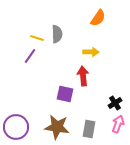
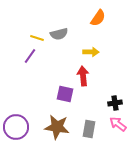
gray semicircle: moved 2 px right; rotated 78 degrees clockwise
black cross: rotated 24 degrees clockwise
pink arrow: rotated 72 degrees counterclockwise
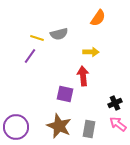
black cross: rotated 16 degrees counterclockwise
brown star: moved 2 px right, 1 px up; rotated 15 degrees clockwise
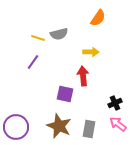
yellow line: moved 1 px right
purple line: moved 3 px right, 6 px down
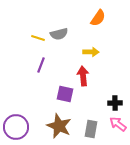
purple line: moved 8 px right, 3 px down; rotated 14 degrees counterclockwise
black cross: rotated 24 degrees clockwise
gray rectangle: moved 2 px right
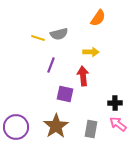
purple line: moved 10 px right
brown star: moved 3 px left; rotated 15 degrees clockwise
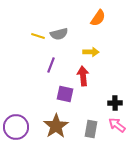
yellow line: moved 2 px up
pink arrow: moved 1 px left, 1 px down
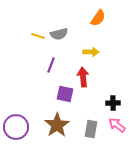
red arrow: moved 1 px down
black cross: moved 2 px left
brown star: moved 1 px right, 1 px up
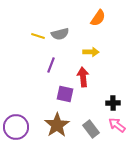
gray semicircle: moved 1 px right
gray rectangle: rotated 48 degrees counterclockwise
